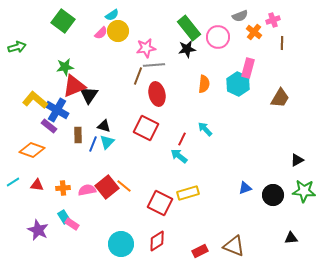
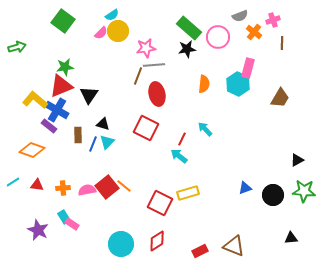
green rectangle at (189, 28): rotated 10 degrees counterclockwise
red triangle at (74, 86): moved 13 px left
black triangle at (104, 126): moved 1 px left, 2 px up
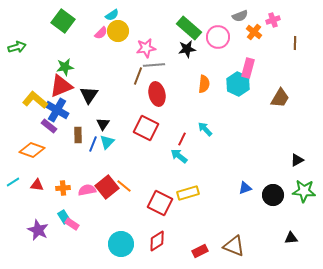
brown line at (282, 43): moved 13 px right
black triangle at (103, 124): rotated 48 degrees clockwise
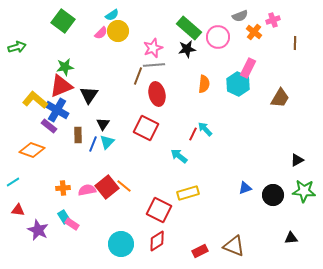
pink star at (146, 48): moved 7 px right; rotated 12 degrees counterclockwise
pink rectangle at (248, 68): rotated 12 degrees clockwise
red line at (182, 139): moved 11 px right, 5 px up
red triangle at (37, 185): moved 19 px left, 25 px down
red square at (160, 203): moved 1 px left, 7 px down
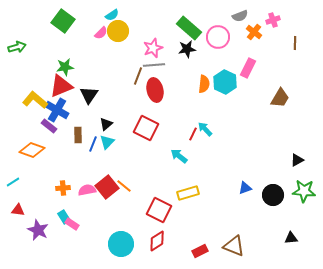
cyan hexagon at (238, 84): moved 13 px left, 2 px up
red ellipse at (157, 94): moved 2 px left, 4 px up
black triangle at (103, 124): moved 3 px right; rotated 16 degrees clockwise
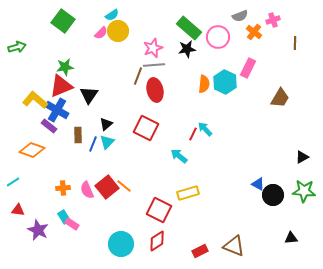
black triangle at (297, 160): moved 5 px right, 3 px up
blue triangle at (245, 188): moved 13 px right, 4 px up; rotated 48 degrees clockwise
pink semicircle at (87, 190): rotated 102 degrees counterclockwise
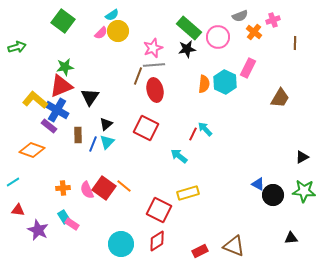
black triangle at (89, 95): moved 1 px right, 2 px down
red square at (107, 187): moved 3 px left, 1 px down; rotated 15 degrees counterclockwise
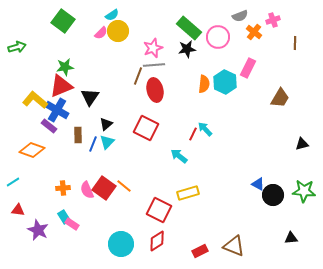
black triangle at (302, 157): moved 13 px up; rotated 16 degrees clockwise
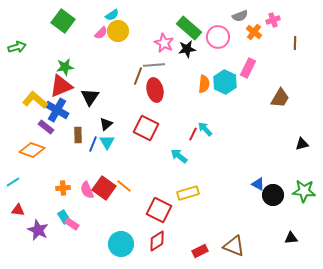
pink star at (153, 48): moved 11 px right, 5 px up; rotated 24 degrees counterclockwise
purple rectangle at (49, 126): moved 3 px left, 1 px down
cyan triangle at (107, 142): rotated 14 degrees counterclockwise
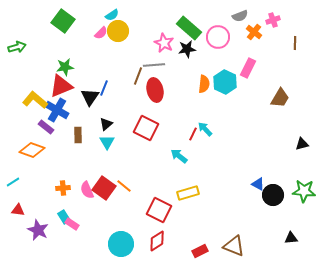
blue line at (93, 144): moved 11 px right, 56 px up
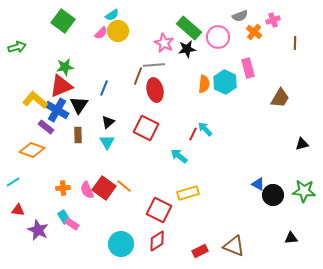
pink rectangle at (248, 68): rotated 42 degrees counterclockwise
black triangle at (90, 97): moved 11 px left, 8 px down
black triangle at (106, 124): moved 2 px right, 2 px up
